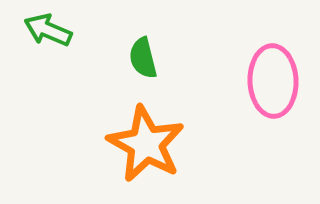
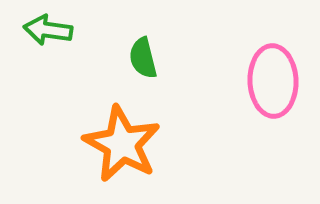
green arrow: rotated 15 degrees counterclockwise
orange star: moved 24 px left
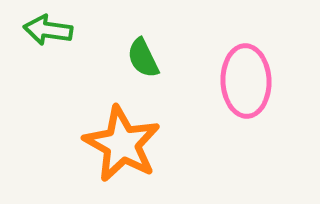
green semicircle: rotated 12 degrees counterclockwise
pink ellipse: moved 27 px left
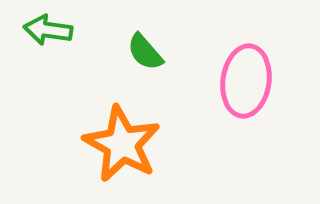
green semicircle: moved 2 px right, 6 px up; rotated 15 degrees counterclockwise
pink ellipse: rotated 10 degrees clockwise
